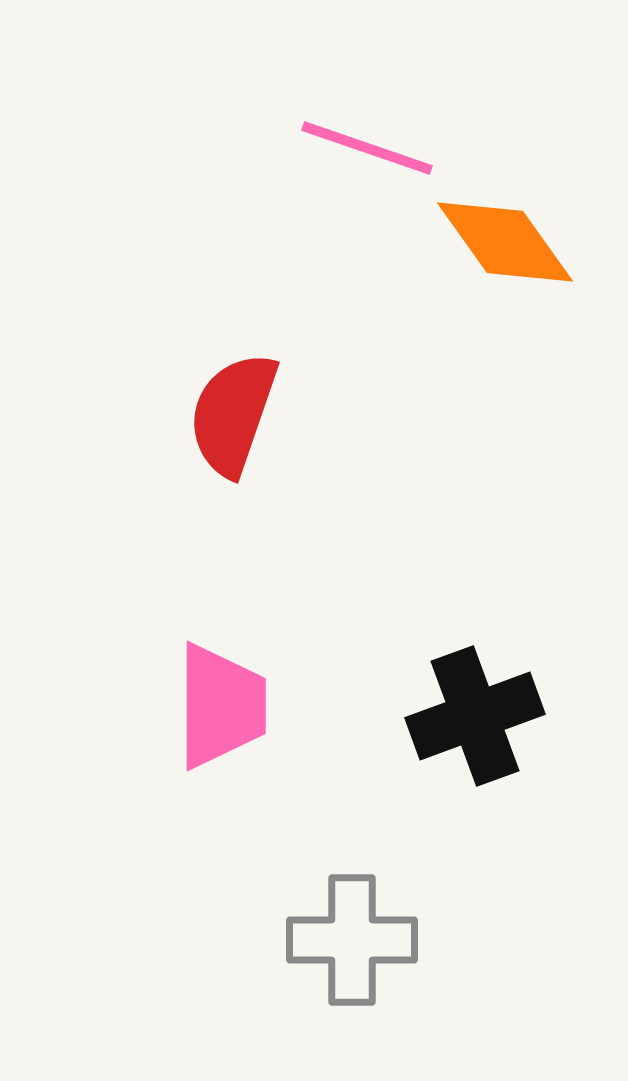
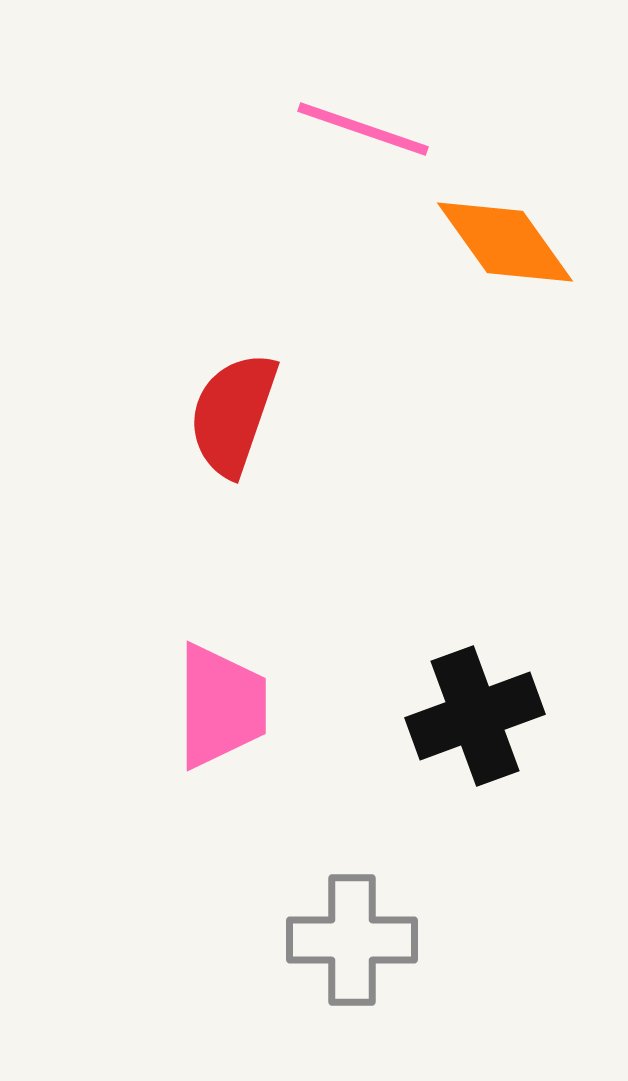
pink line: moved 4 px left, 19 px up
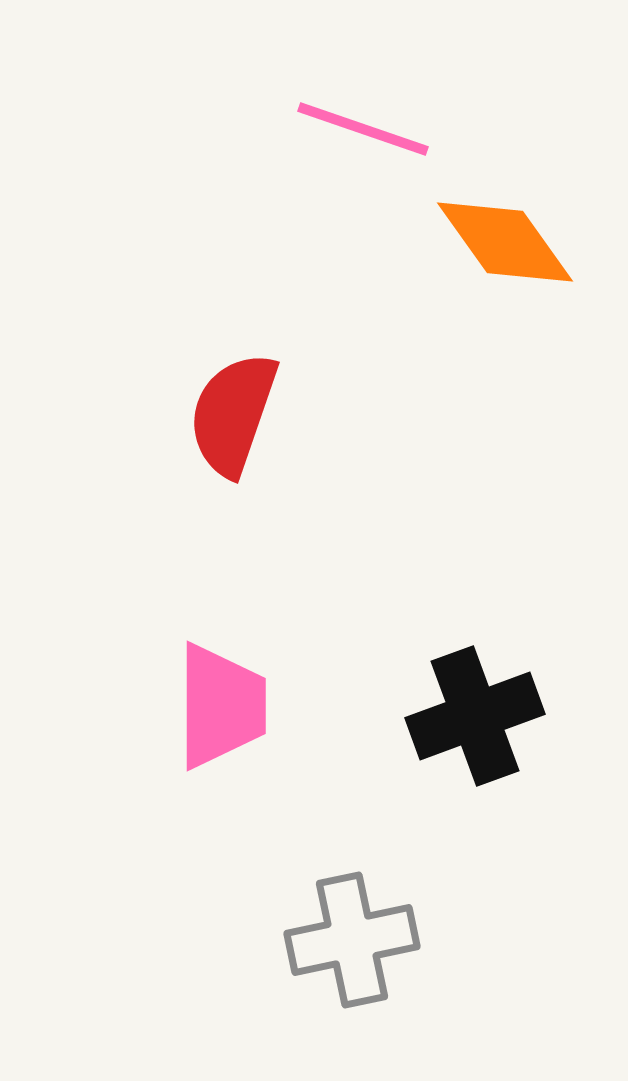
gray cross: rotated 12 degrees counterclockwise
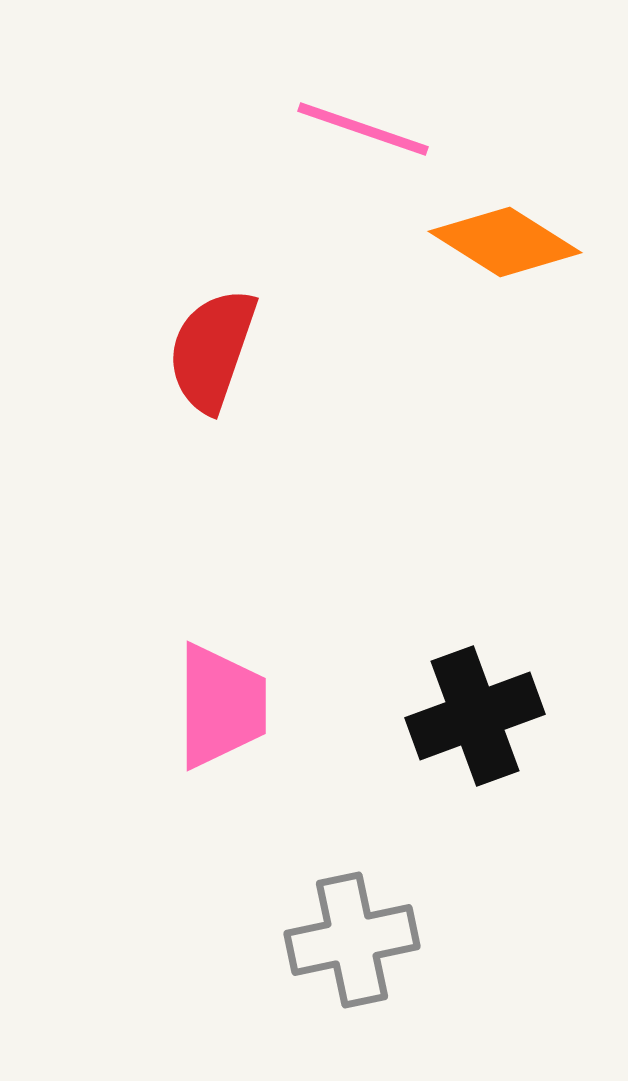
orange diamond: rotated 22 degrees counterclockwise
red semicircle: moved 21 px left, 64 px up
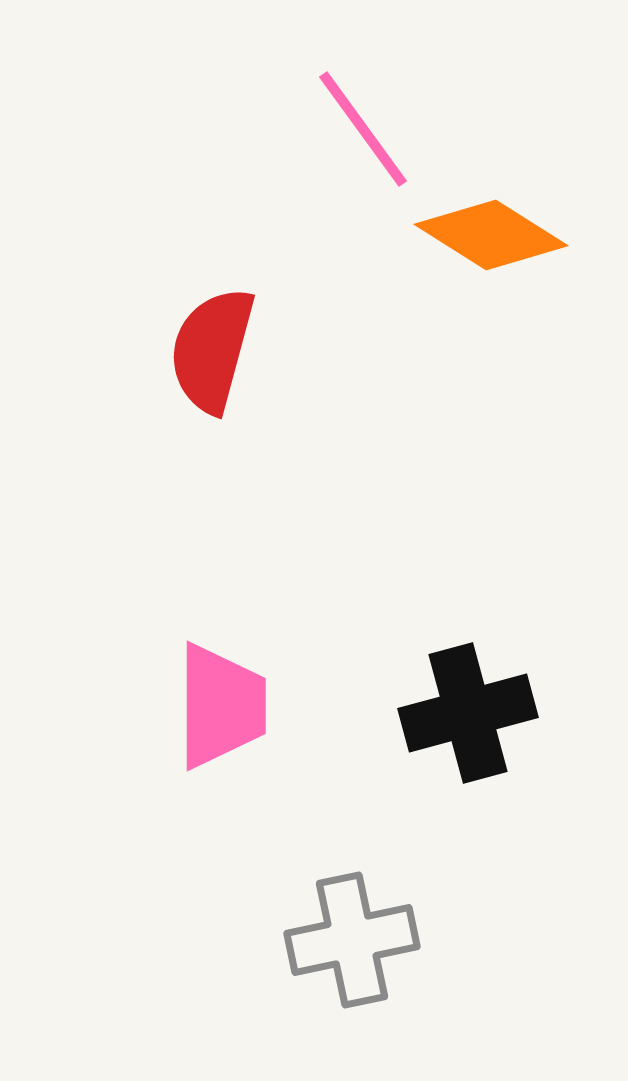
pink line: rotated 35 degrees clockwise
orange diamond: moved 14 px left, 7 px up
red semicircle: rotated 4 degrees counterclockwise
black cross: moved 7 px left, 3 px up; rotated 5 degrees clockwise
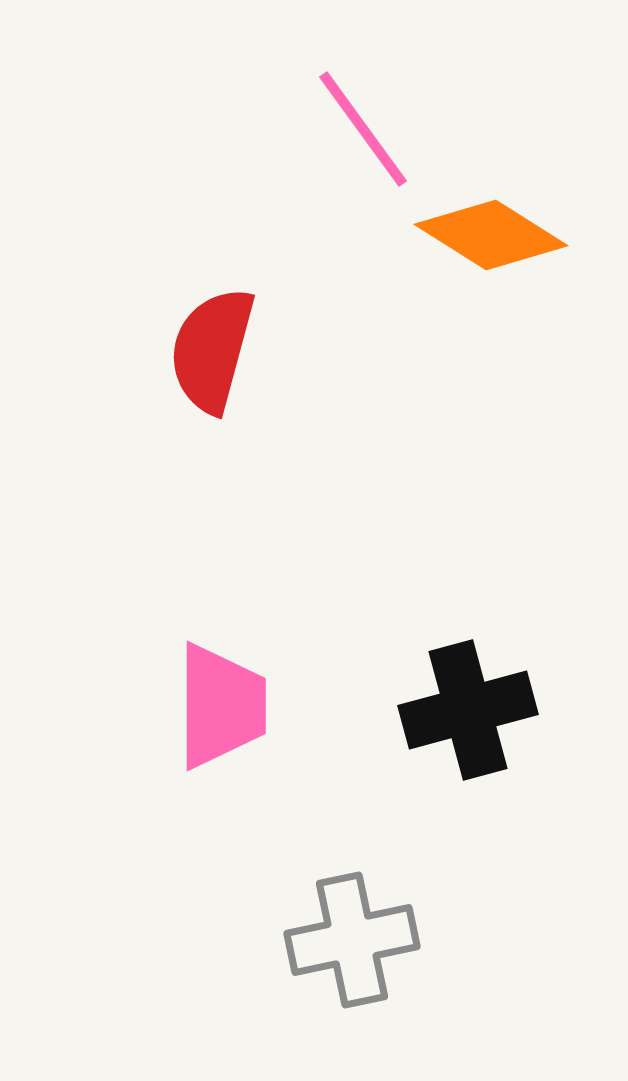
black cross: moved 3 px up
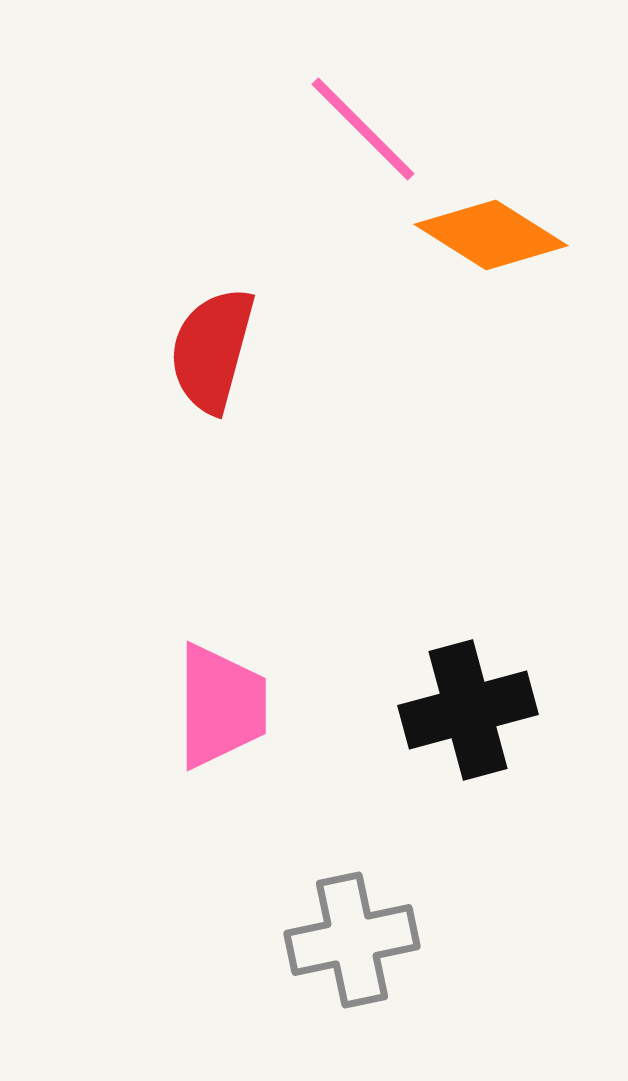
pink line: rotated 9 degrees counterclockwise
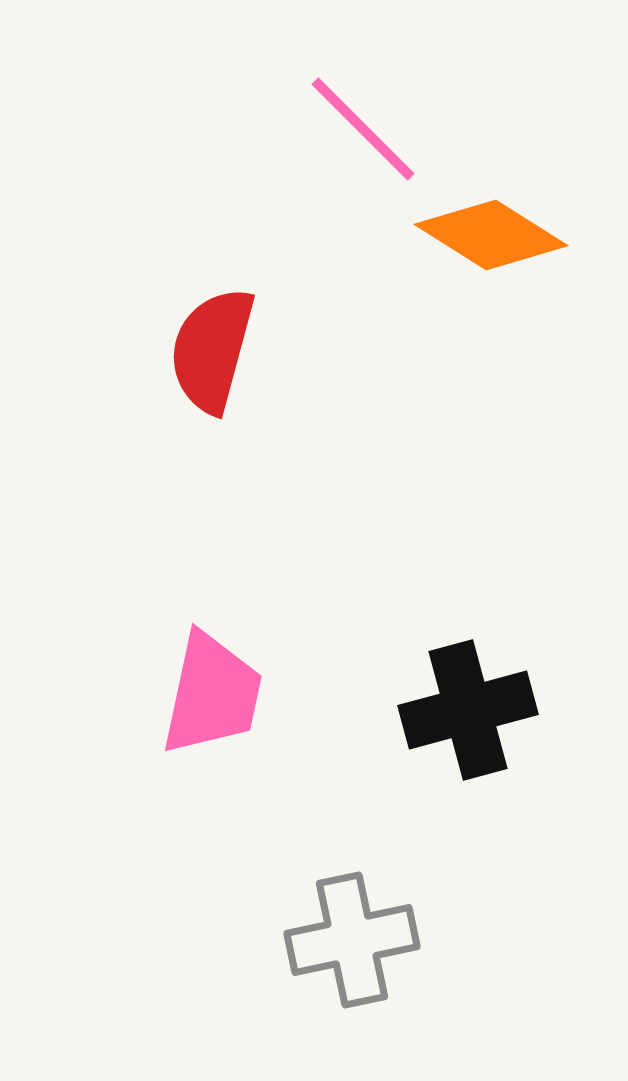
pink trapezoid: moved 9 px left, 12 px up; rotated 12 degrees clockwise
